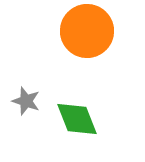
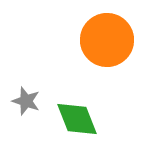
orange circle: moved 20 px right, 9 px down
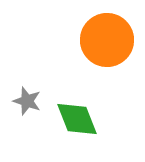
gray star: moved 1 px right
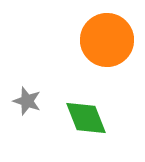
green diamond: moved 9 px right, 1 px up
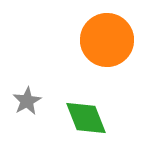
gray star: rotated 24 degrees clockwise
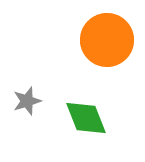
gray star: rotated 12 degrees clockwise
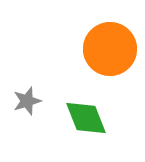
orange circle: moved 3 px right, 9 px down
